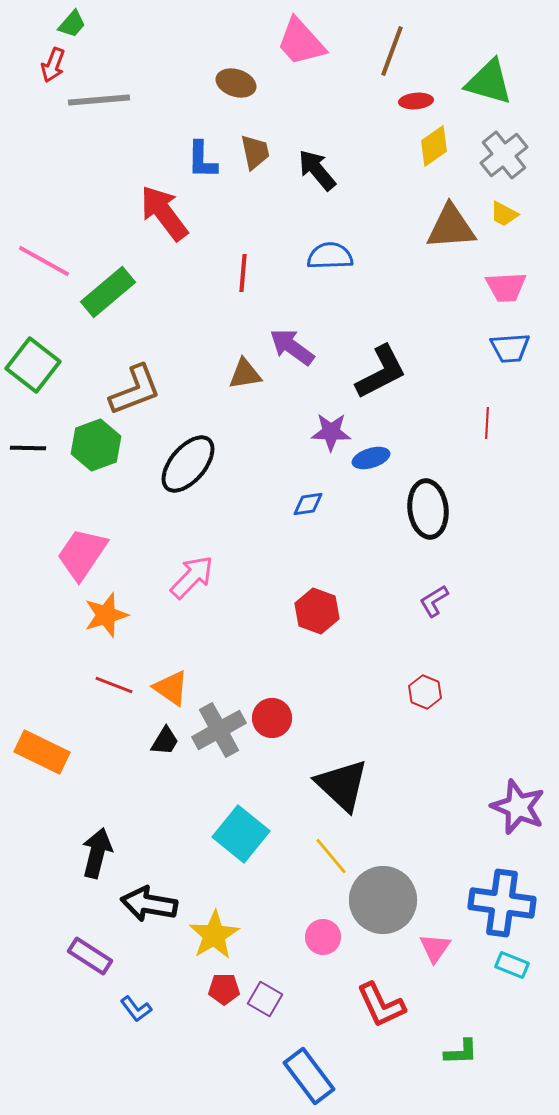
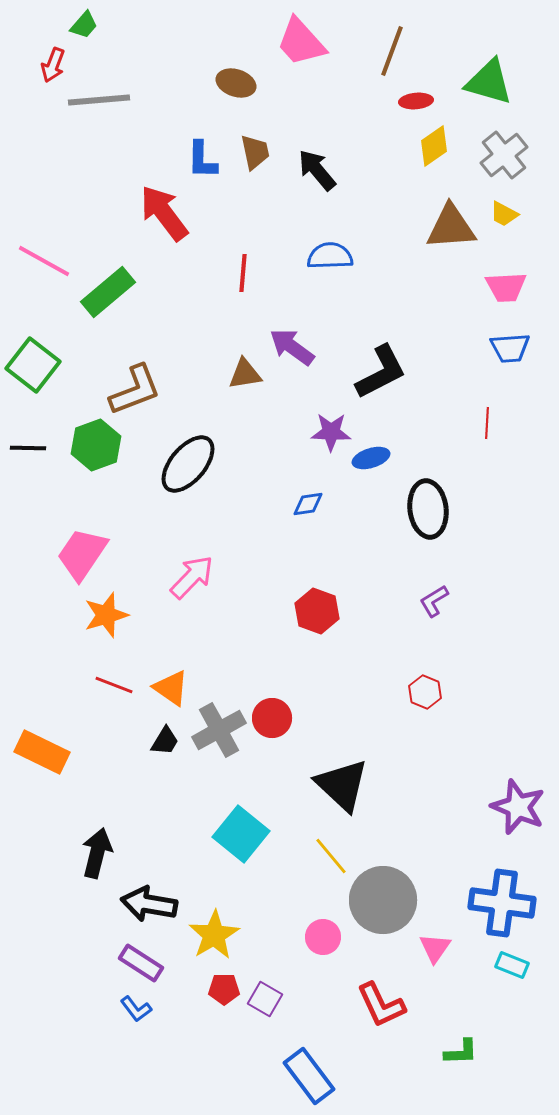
green trapezoid at (72, 24): moved 12 px right, 1 px down
purple rectangle at (90, 956): moved 51 px right, 7 px down
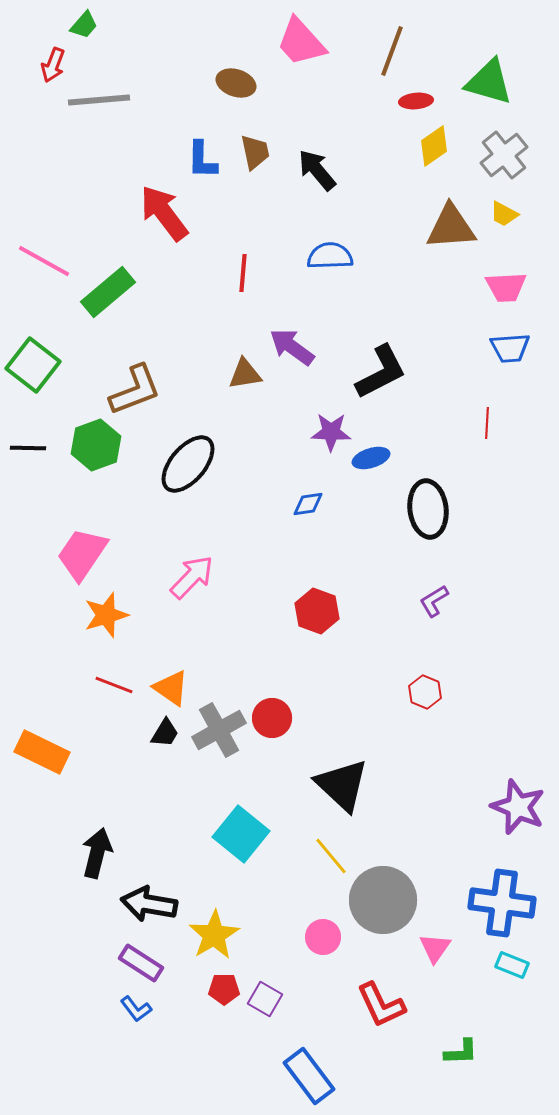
black trapezoid at (165, 741): moved 8 px up
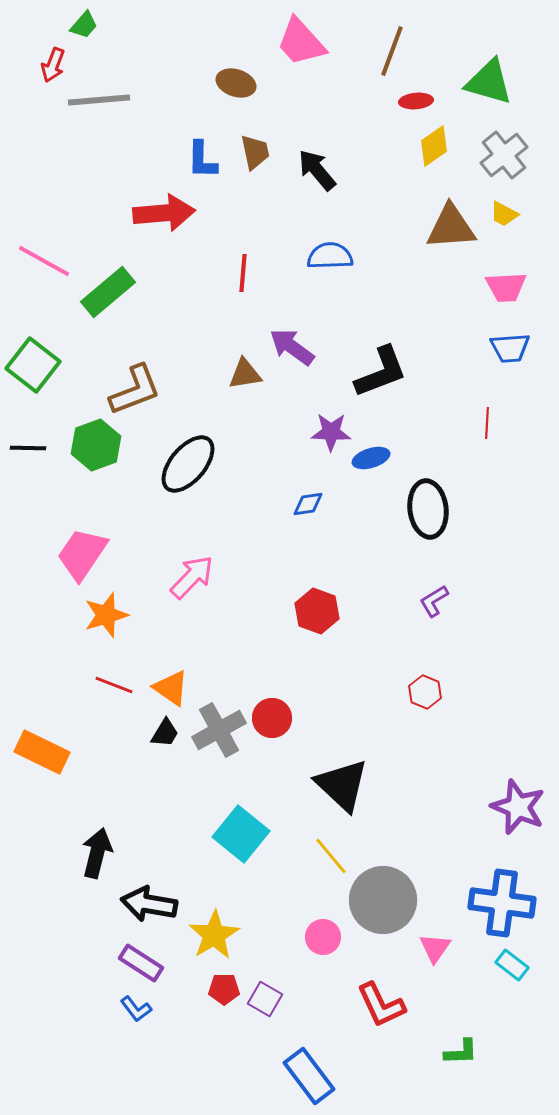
red arrow at (164, 213): rotated 122 degrees clockwise
black L-shape at (381, 372): rotated 6 degrees clockwise
cyan rectangle at (512, 965): rotated 16 degrees clockwise
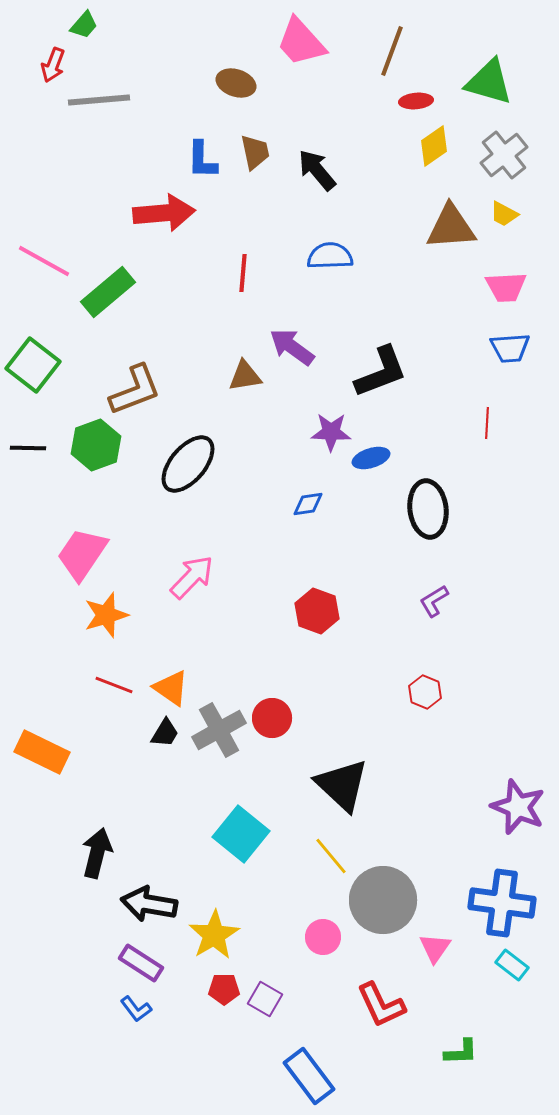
brown triangle at (245, 374): moved 2 px down
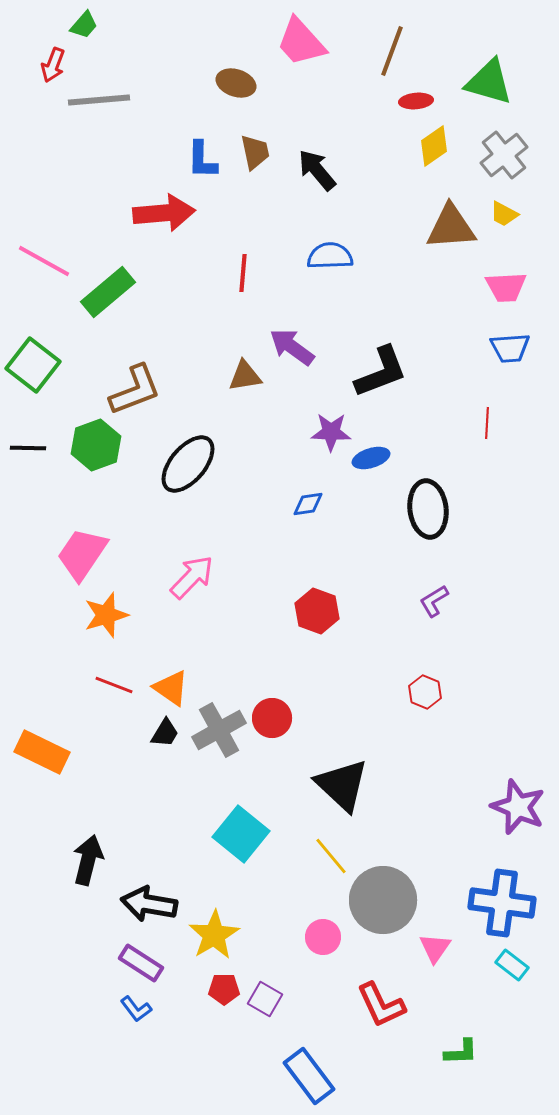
black arrow at (97, 853): moved 9 px left, 7 px down
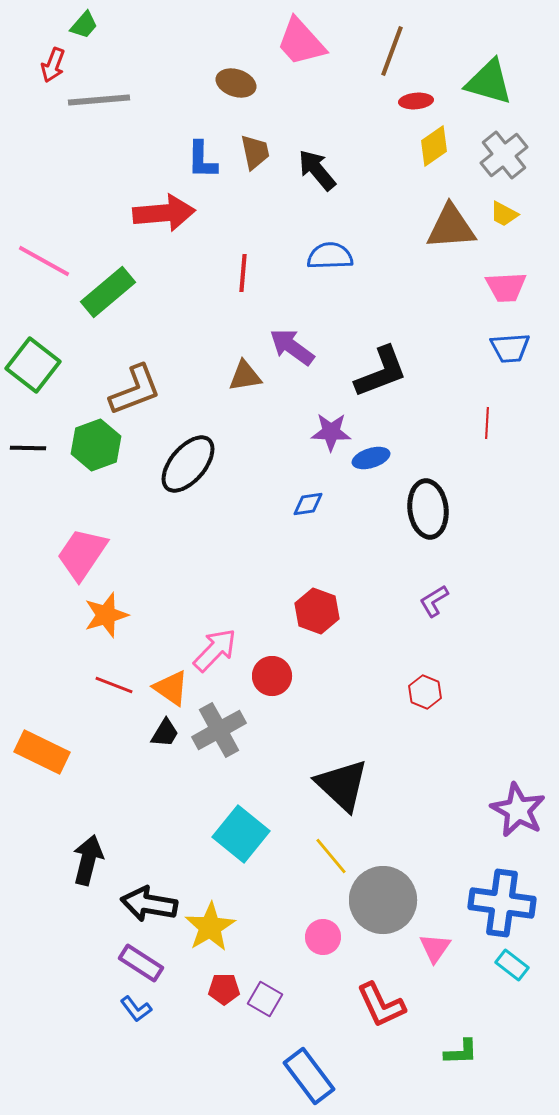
pink arrow at (192, 577): moved 23 px right, 73 px down
red circle at (272, 718): moved 42 px up
purple star at (518, 807): moved 3 px down; rotated 6 degrees clockwise
yellow star at (214, 935): moved 4 px left, 8 px up
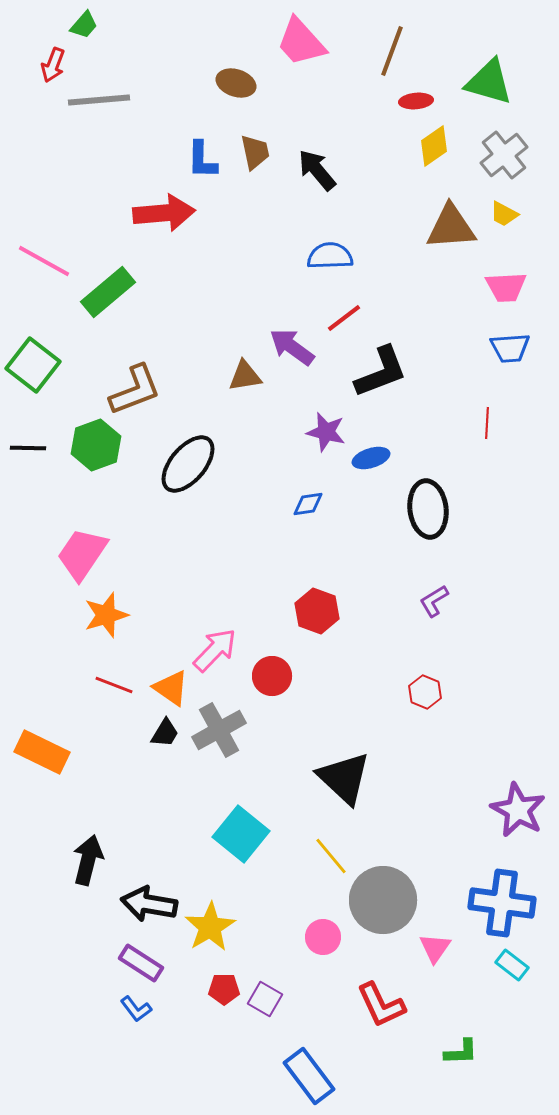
red line at (243, 273): moved 101 px right, 45 px down; rotated 48 degrees clockwise
purple star at (331, 432): moved 5 px left; rotated 12 degrees clockwise
black triangle at (342, 785): moved 2 px right, 7 px up
